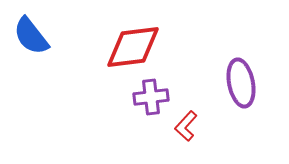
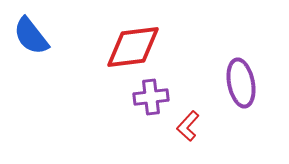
red L-shape: moved 2 px right
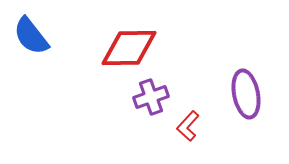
red diamond: moved 4 px left, 1 px down; rotated 6 degrees clockwise
purple ellipse: moved 5 px right, 11 px down
purple cross: rotated 12 degrees counterclockwise
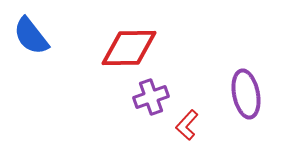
red L-shape: moved 1 px left, 1 px up
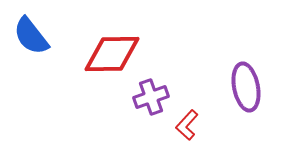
red diamond: moved 17 px left, 6 px down
purple ellipse: moved 7 px up
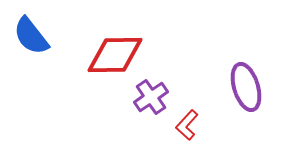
red diamond: moved 3 px right, 1 px down
purple ellipse: rotated 6 degrees counterclockwise
purple cross: rotated 16 degrees counterclockwise
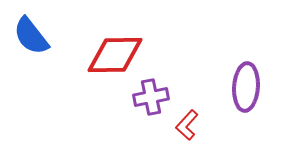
purple ellipse: rotated 21 degrees clockwise
purple cross: rotated 24 degrees clockwise
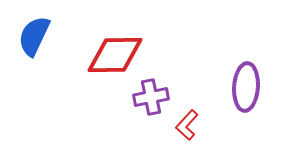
blue semicircle: moved 3 px right; rotated 63 degrees clockwise
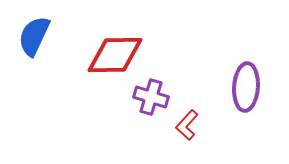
purple cross: rotated 28 degrees clockwise
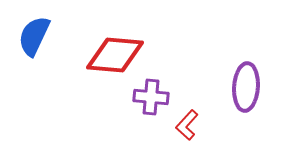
red diamond: rotated 6 degrees clockwise
purple cross: rotated 12 degrees counterclockwise
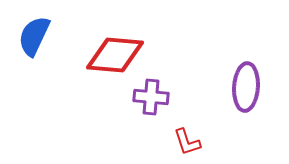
red L-shape: moved 17 px down; rotated 60 degrees counterclockwise
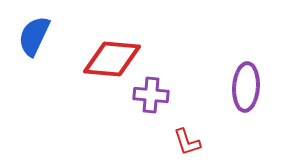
red diamond: moved 3 px left, 4 px down
purple cross: moved 2 px up
